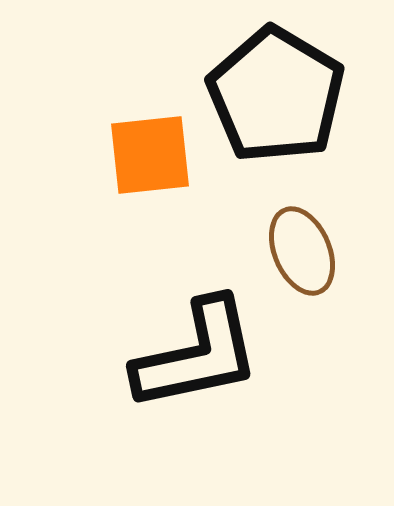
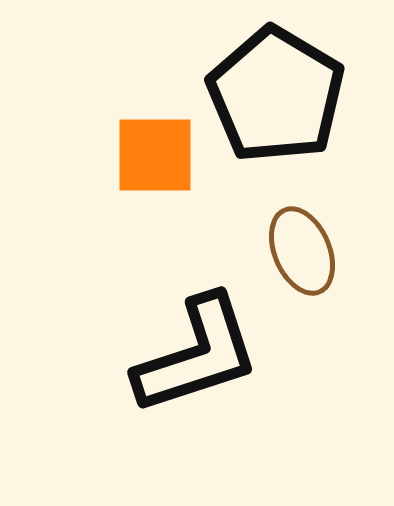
orange square: moved 5 px right; rotated 6 degrees clockwise
black L-shape: rotated 6 degrees counterclockwise
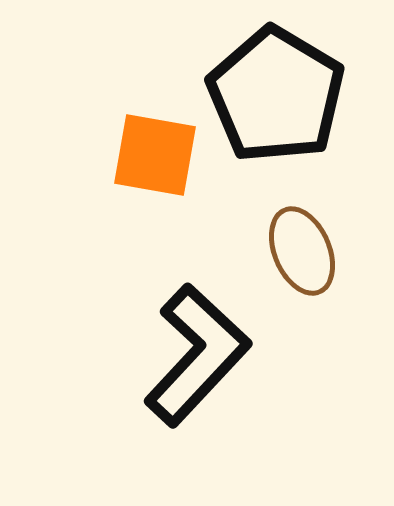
orange square: rotated 10 degrees clockwise
black L-shape: rotated 29 degrees counterclockwise
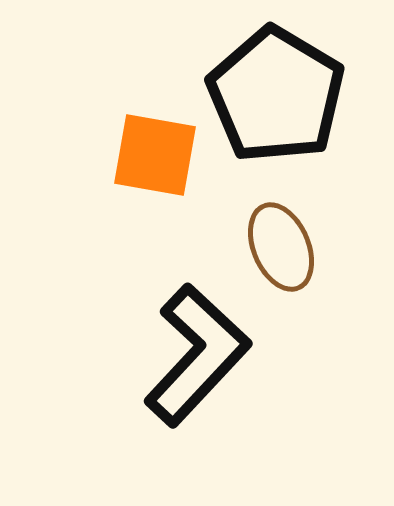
brown ellipse: moved 21 px left, 4 px up
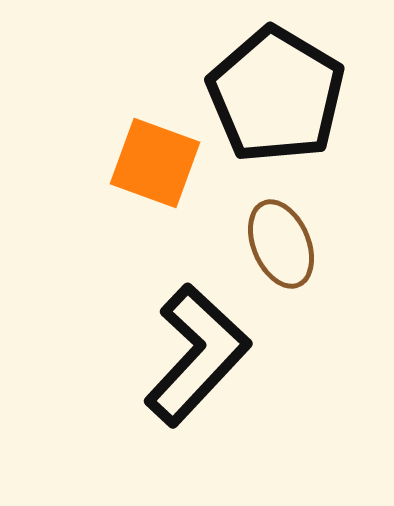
orange square: moved 8 px down; rotated 10 degrees clockwise
brown ellipse: moved 3 px up
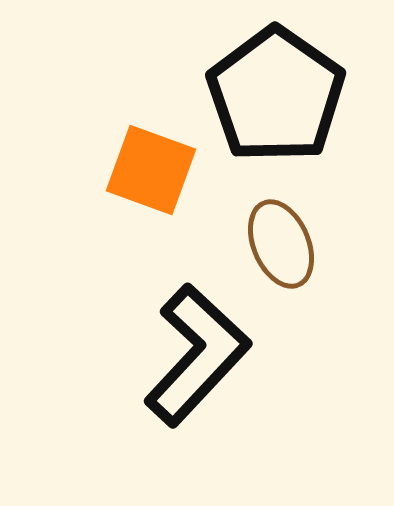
black pentagon: rotated 4 degrees clockwise
orange square: moved 4 px left, 7 px down
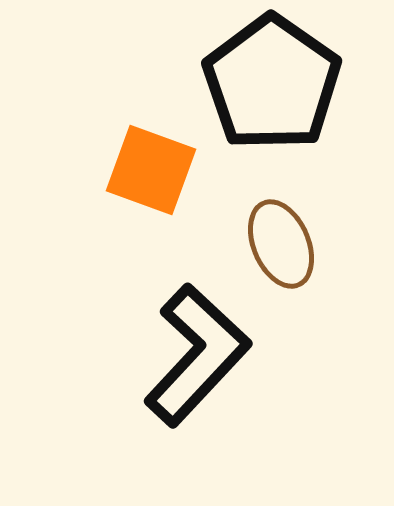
black pentagon: moved 4 px left, 12 px up
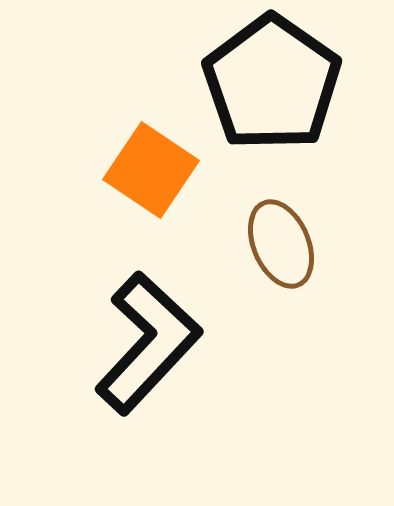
orange square: rotated 14 degrees clockwise
black L-shape: moved 49 px left, 12 px up
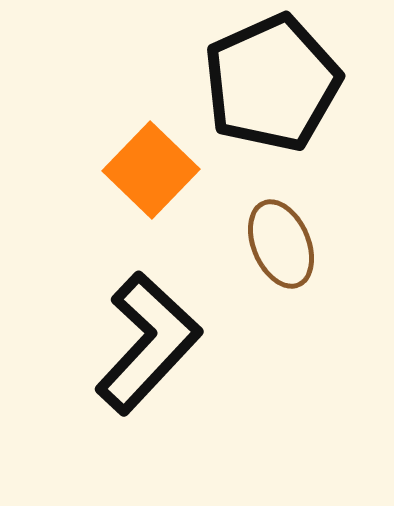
black pentagon: rotated 13 degrees clockwise
orange square: rotated 10 degrees clockwise
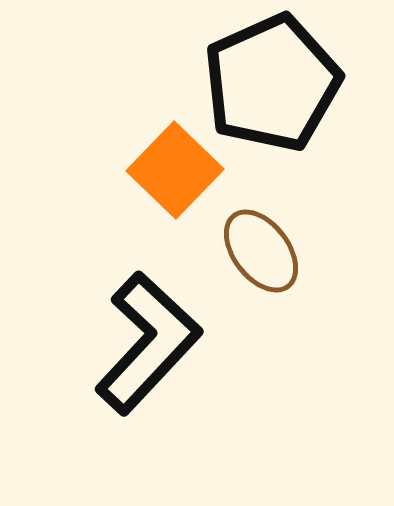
orange square: moved 24 px right
brown ellipse: moved 20 px left, 7 px down; rotated 14 degrees counterclockwise
